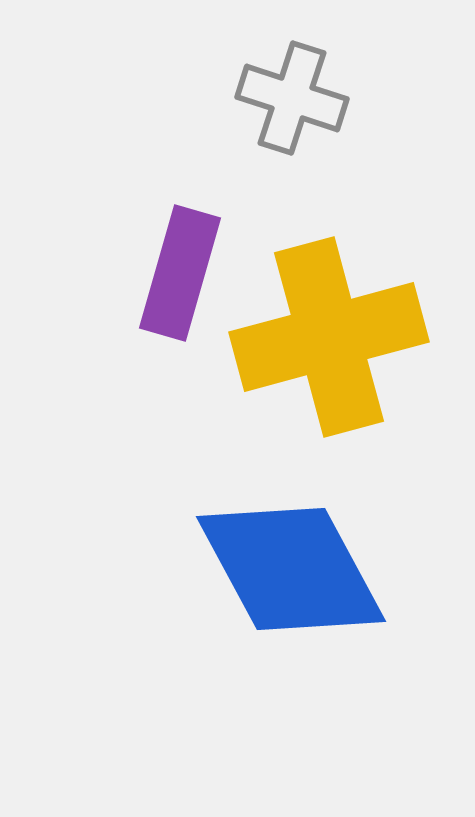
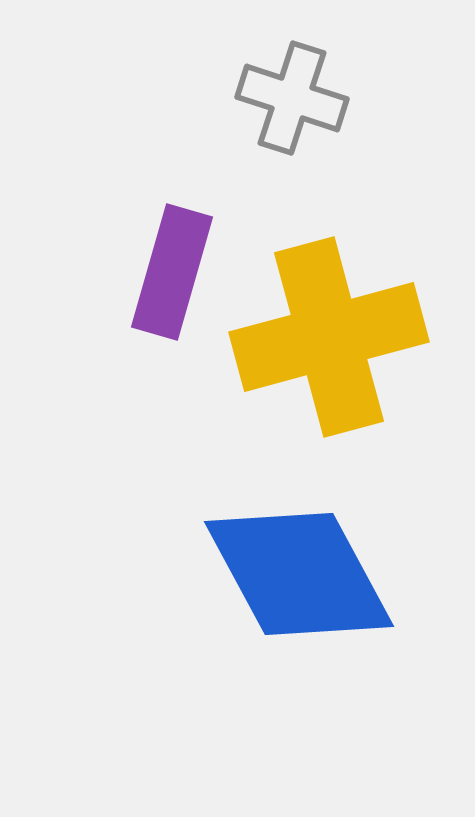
purple rectangle: moved 8 px left, 1 px up
blue diamond: moved 8 px right, 5 px down
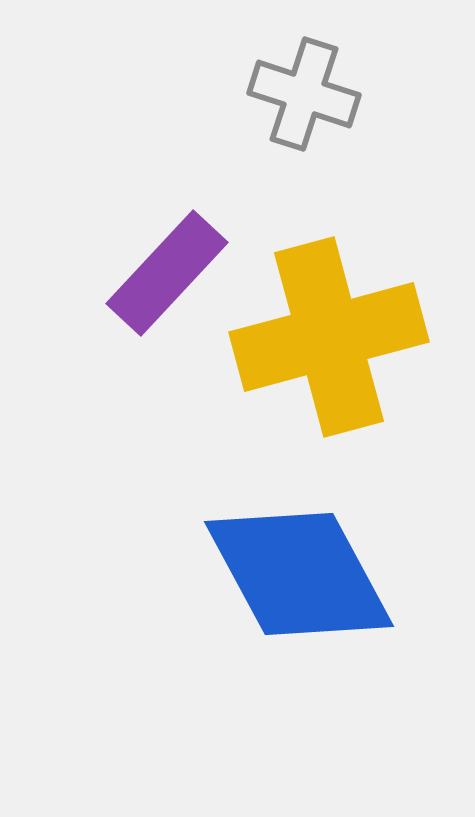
gray cross: moved 12 px right, 4 px up
purple rectangle: moved 5 px left, 1 px down; rotated 27 degrees clockwise
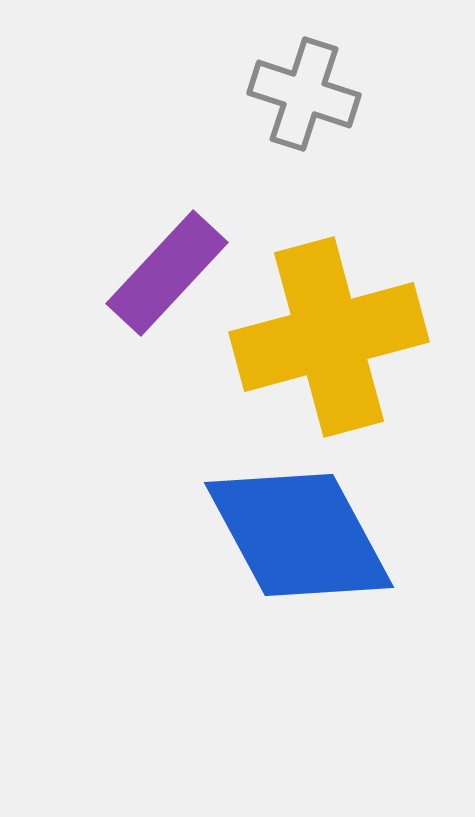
blue diamond: moved 39 px up
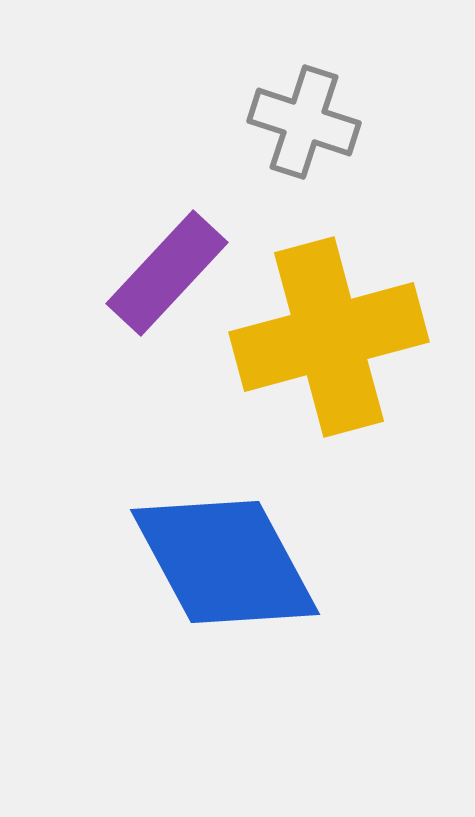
gray cross: moved 28 px down
blue diamond: moved 74 px left, 27 px down
